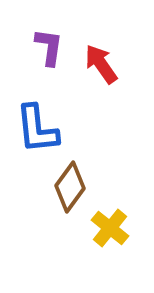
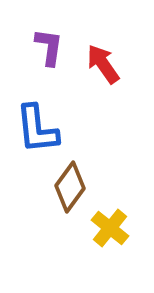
red arrow: moved 2 px right
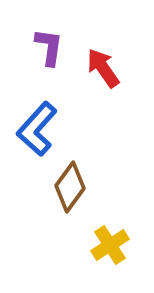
red arrow: moved 4 px down
blue L-shape: rotated 48 degrees clockwise
yellow cross: moved 17 px down; rotated 18 degrees clockwise
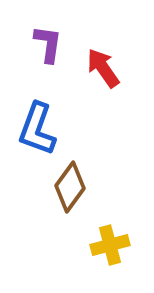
purple L-shape: moved 1 px left, 3 px up
blue L-shape: rotated 22 degrees counterclockwise
yellow cross: rotated 18 degrees clockwise
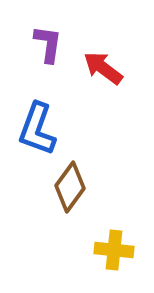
red arrow: rotated 18 degrees counterclockwise
yellow cross: moved 4 px right, 5 px down; rotated 21 degrees clockwise
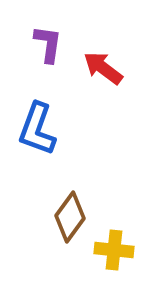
brown diamond: moved 30 px down
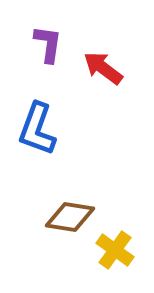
brown diamond: rotated 63 degrees clockwise
yellow cross: moved 1 px right; rotated 30 degrees clockwise
